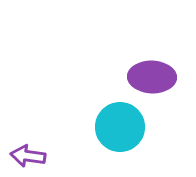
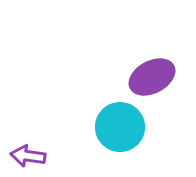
purple ellipse: rotated 30 degrees counterclockwise
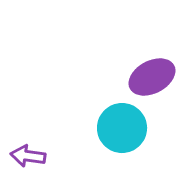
cyan circle: moved 2 px right, 1 px down
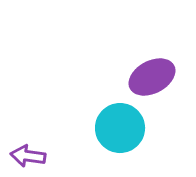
cyan circle: moved 2 px left
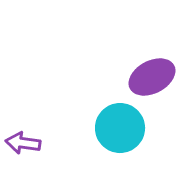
purple arrow: moved 5 px left, 13 px up
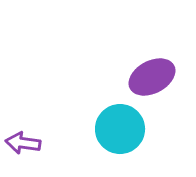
cyan circle: moved 1 px down
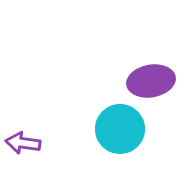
purple ellipse: moved 1 px left, 4 px down; rotated 18 degrees clockwise
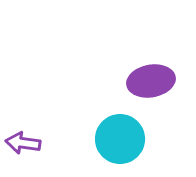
cyan circle: moved 10 px down
